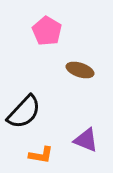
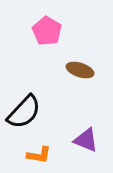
orange L-shape: moved 2 px left
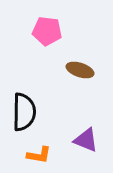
pink pentagon: rotated 24 degrees counterclockwise
black semicircle: rotated 42 degrees counterclockwise
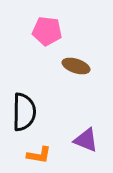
brown ellipse: moved 4 px left, 4 px up
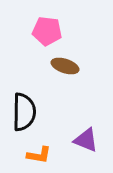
brown ellipse: moved 11 px left
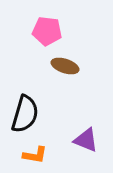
black semicircle: moved 1 px right, 2 px down; rotated 15 degrees clockwise
orange L-shape: moved 4 px left
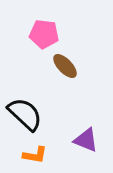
pink pentagon: moved 3 px left, 3 px down
brown ellipse: rotated 28 degrees clockwise
black semicircle: rotated 63 degrees counterclockwise
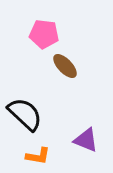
orange L-shape: moved 3 px right, 1 px down
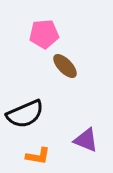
pink pentagon: rotated 12 degrees counterclockwise
black semicircle: rotated 114 degrees clockwise
